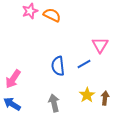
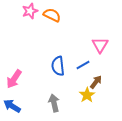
blue line: moved 1 px left, 1 px down
pink arrow: moved 1 px right
brown arrow: moved 9 px left, 16 px up; rotated 32 degrees clockwise
blue arrow: moved 2 px down
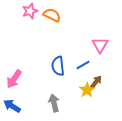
yellow star: moved 5 px up
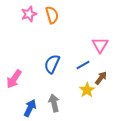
pink star: moved 1 px left, 3 px down
orange semicircle: rotated 48 degrees clockwise
blue semicircle: moved 6 px left, 2 px up; rotated 30 degrees clockwise
brown arrow: moved 5 px right, 4 px up
blue arrow: moved 18 px right, 2 px down; rotated 84 degrees clockwise
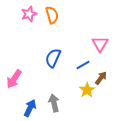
pink triangle: moved 1 px up
blue semicircle: moved 1 px right, 6 px up
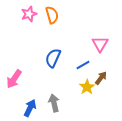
yellow star: moved 3 px up
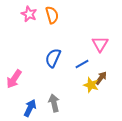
pink star: rotated 28 degrees counterclockwise
blue line: moved 1 px left, 1 px up
yellow star: moved 4 px right, 2 px up; rotated 21 degrees counterclockwise
